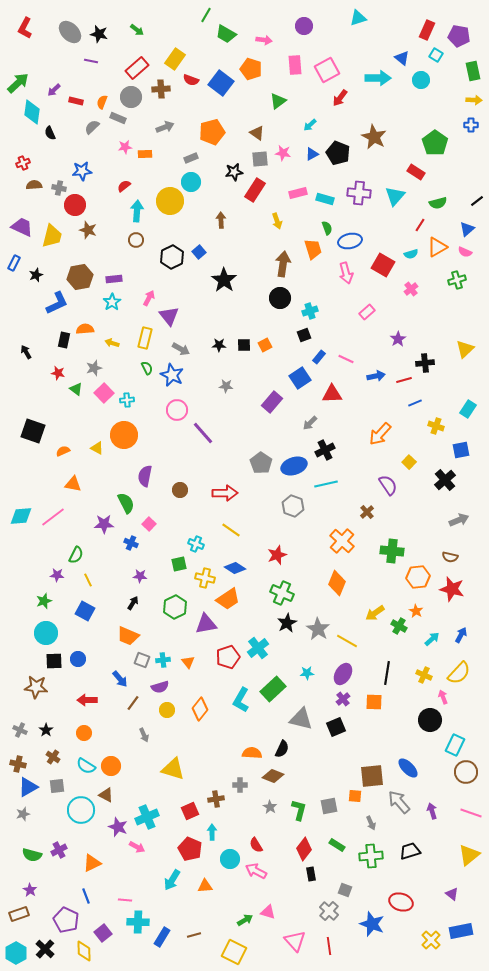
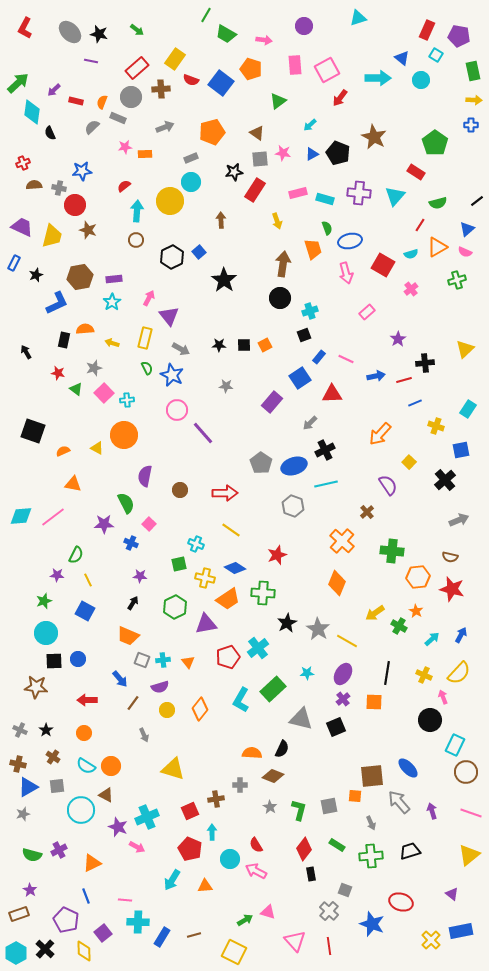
green cross at (282, 593): moved 19 px left; rotated 20 degrees counterclockwise
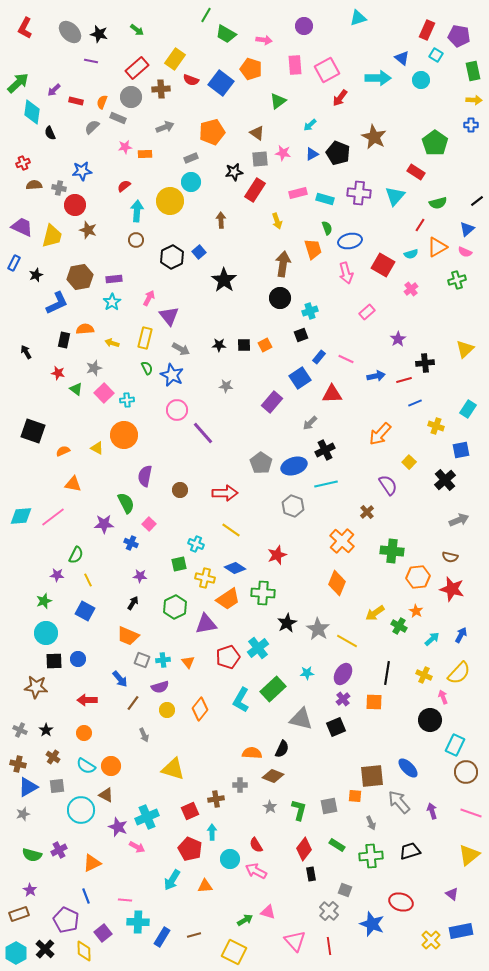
black square at (304, 335): moved 3 px left
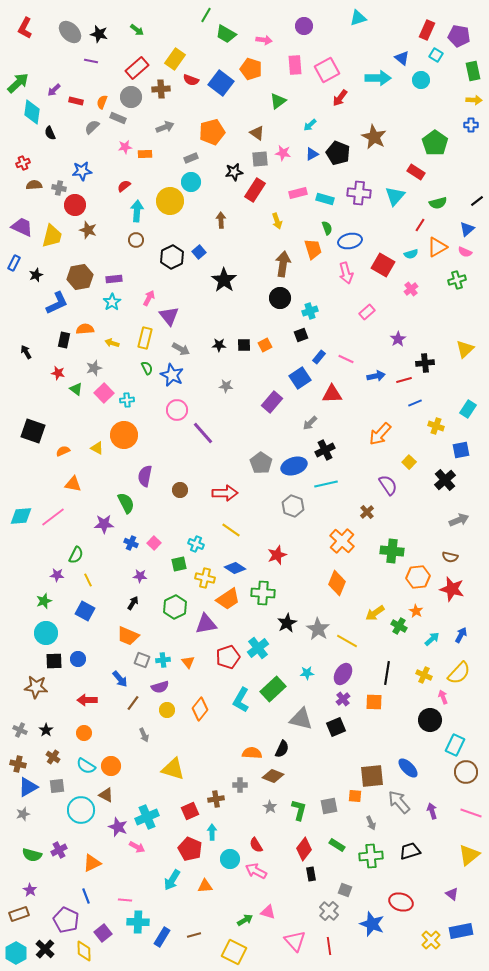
pink square at (149, 524): moved 5 px right, 19 px down
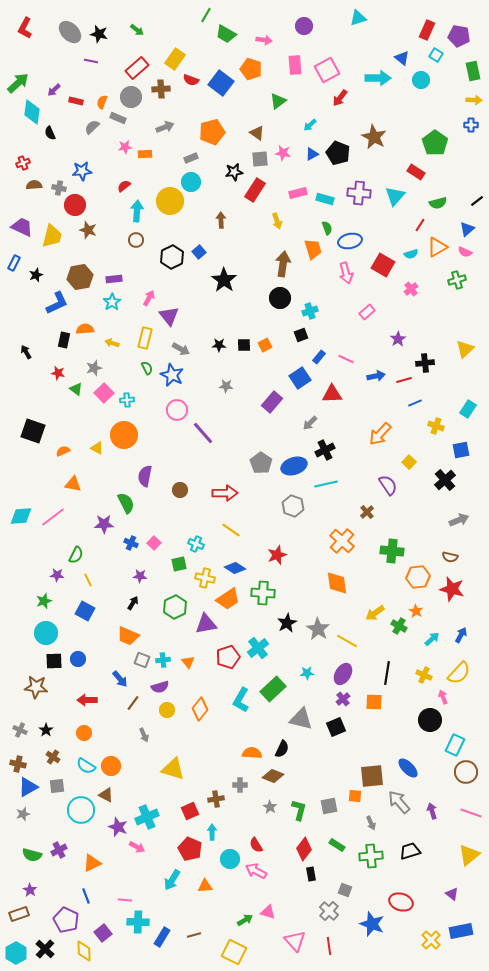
orange diamond at (337, 583): rotated 30 degrees counterclockwise
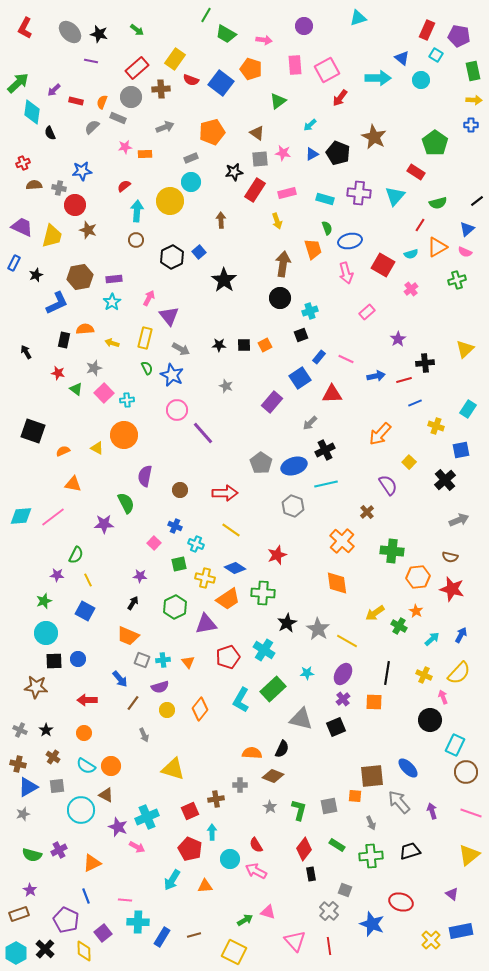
pink rectangle at (298, 193): moved 11 px left
gray star at (226, 386): rotated 16 degrees clockwise
blue cross at (131, 543): moved 44 px right, 17 px up
cyan cross at (258, 648): moved 6 px right, 2 px down; rotated 20 degrees counterclockwise
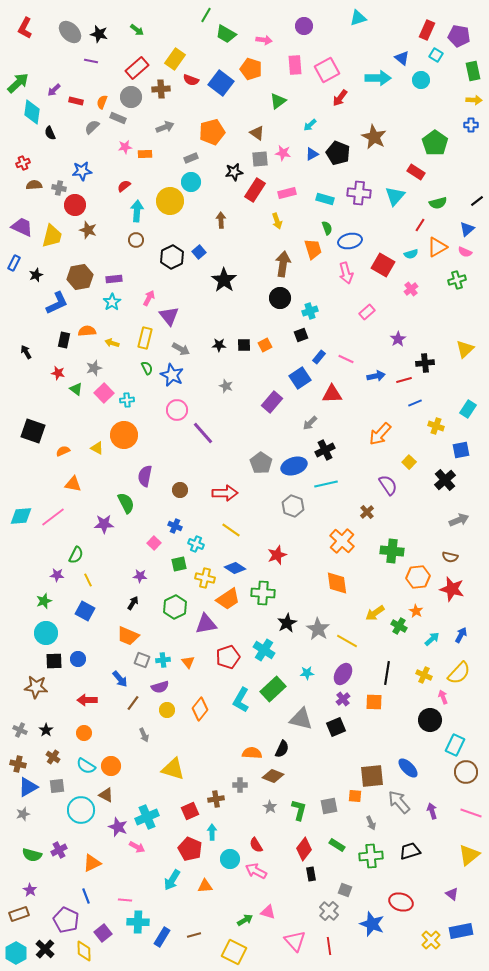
orange semicircle at (85, 329): moved 2 px right, 2 px down
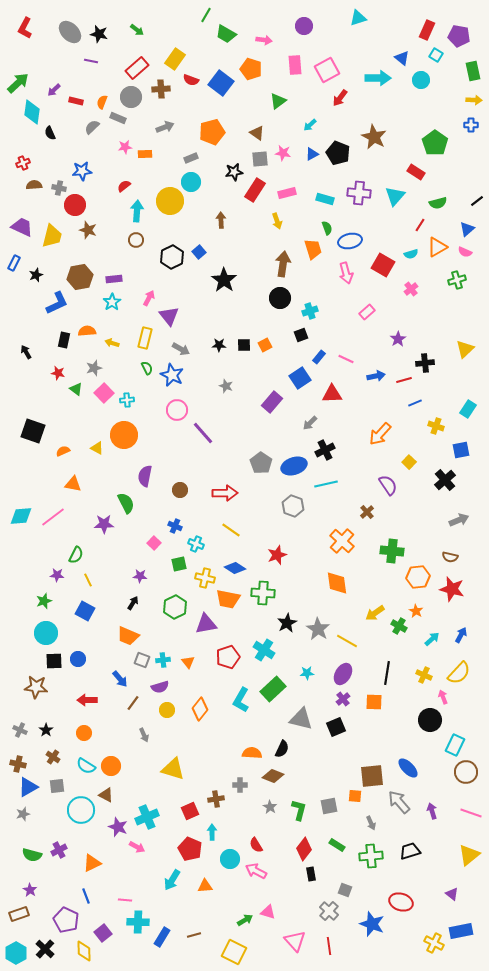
orange trapezoid at (228, 599): rotated 45 degrees clockwise
yellow cross at (431, 940): moved 3 px right, 3 px down; rotated 18 degrees counterclockwise
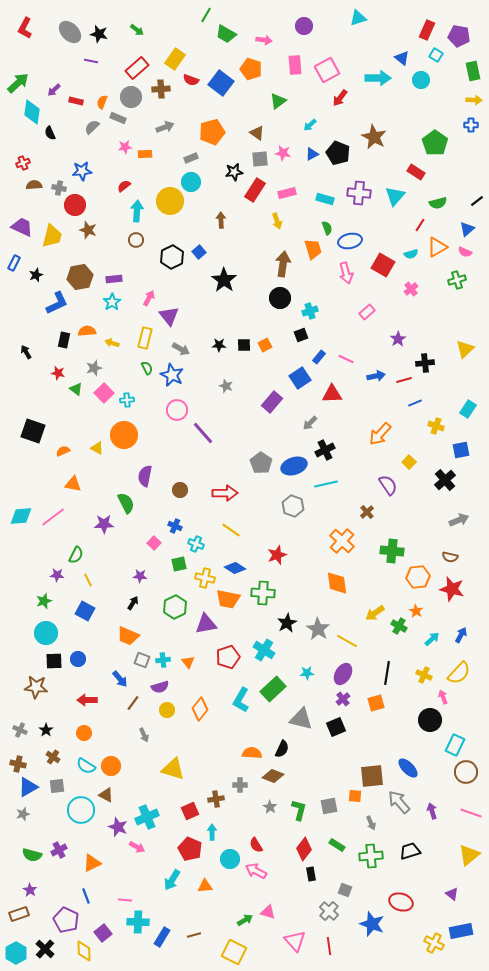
orange square at (374, 702): moved 2 px right, 1 px down; rotated 18 degrees counterclockwise
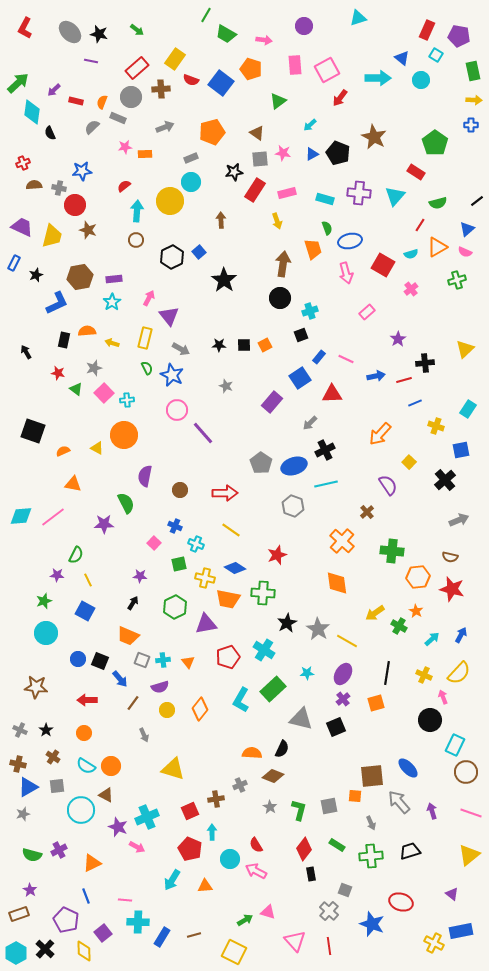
black square at (54, 661): moved 46 px right; rotated 24 degrees clockwise
gray cross at (240, 785): rotated 24 degrees counterclockwise
